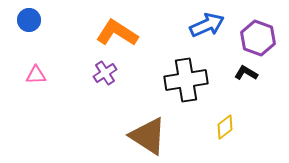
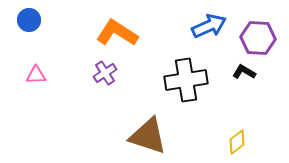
blue arrow: moved 2 px right, 1 px down
purple hexagon: rotated 16 degrees counterclockwise
black L-shape: moved 2 px left, 1 px up
yellow diamond: moved 12 px right, 15 px down
brown triangle: rotated 15 degrees counterclockwise
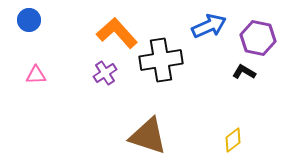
orange L-shape: rotated 15 degrees clockwise
purple hexagon: rotated 8 degrees clockwise
black cross: moved 25 px left, 20 px up
yellow diamond: moved 4 px left, 2 px up
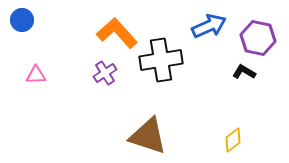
blue circle: moved 7 px left
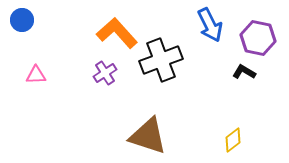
blue arrow: moved 1 px right, 1 px up; rotated 88 degrees clockwise
black cross: rotated 12 degrees counterclockwise
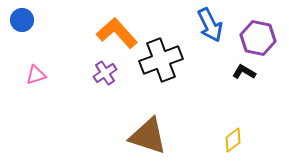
pink triangle: rotated 15 degrees counterclockwise
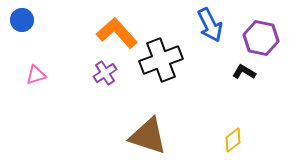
purple hexagon: moved 3 px right
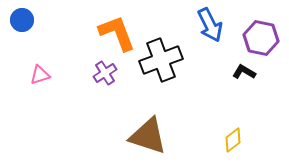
orange L-shape: rotated 21 degrees clockwise
pink triangle: moved 4 px right
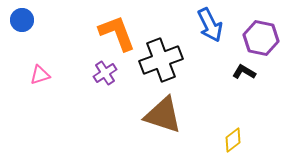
brown triangle: moved 15 px right, 21 px up
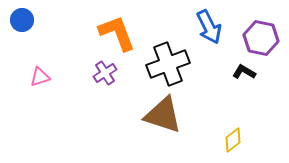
blue arrow: moved 1 px left, 2 px down
black cross: moved 7 px right, 4 px down
pink triangle: moved 2 px down
